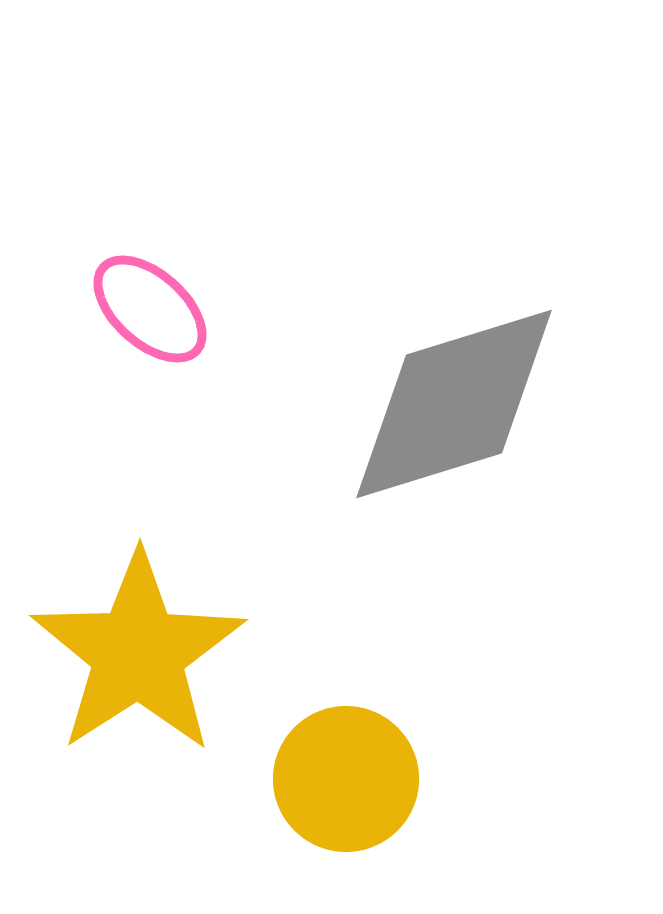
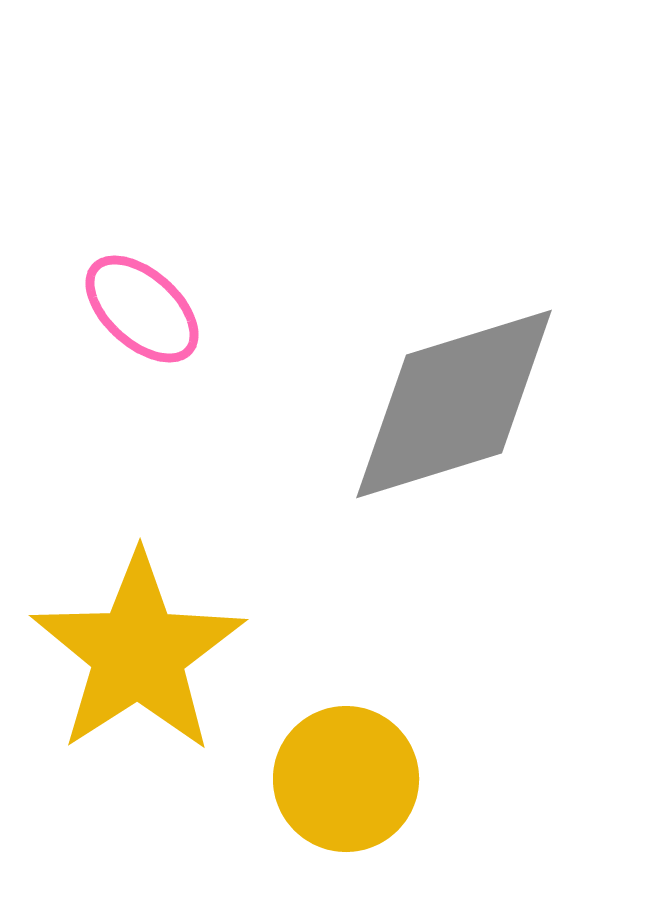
pink ellipse: moved 8 px left
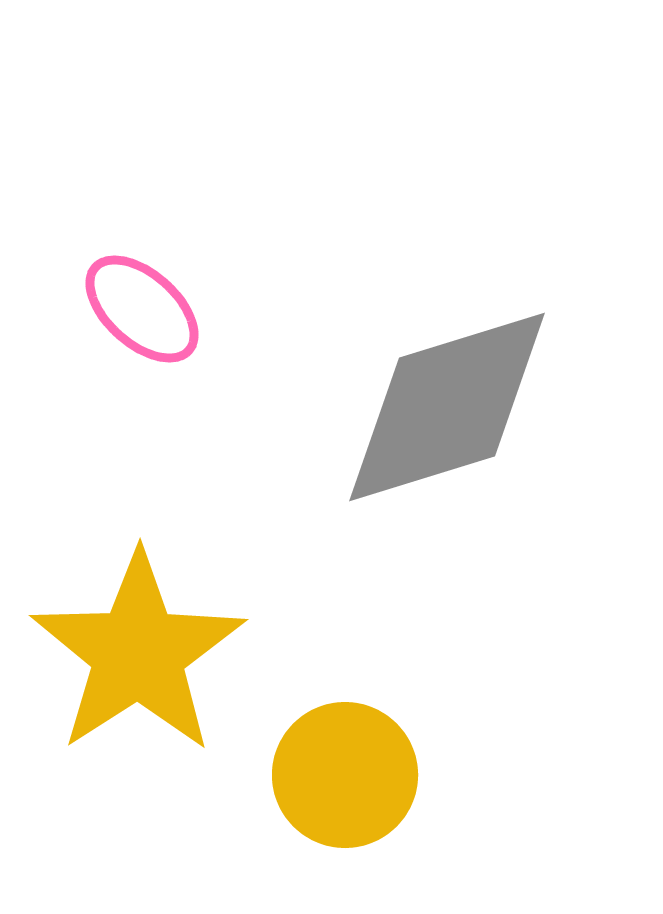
gray diamond: moved 7 px left, 3 px down
yellow circle: moved 1 px left, 4 px up
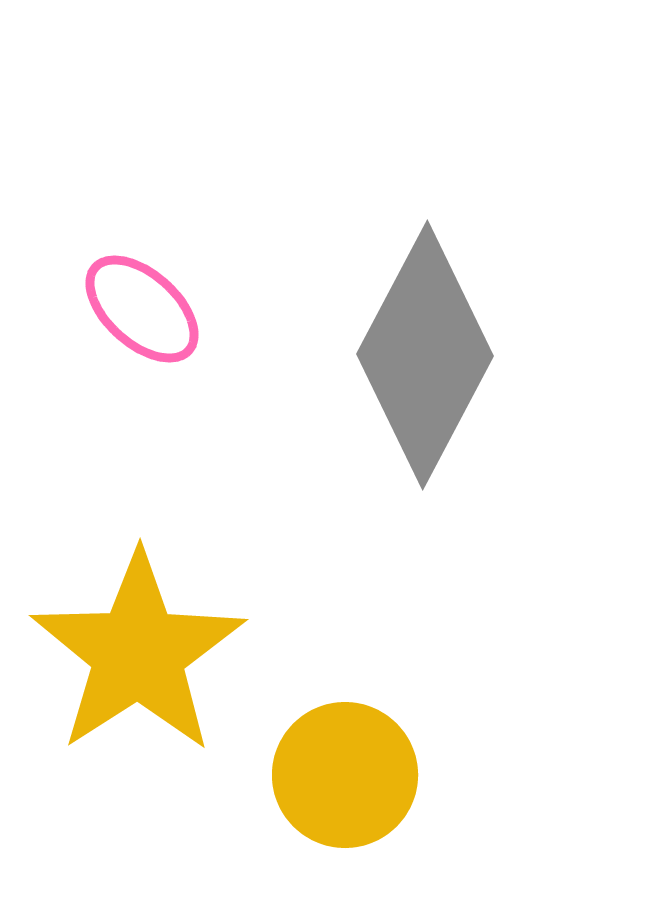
gray diamond: moved 22 px left, 52 px up; rotated 45 degrees counterclockwise
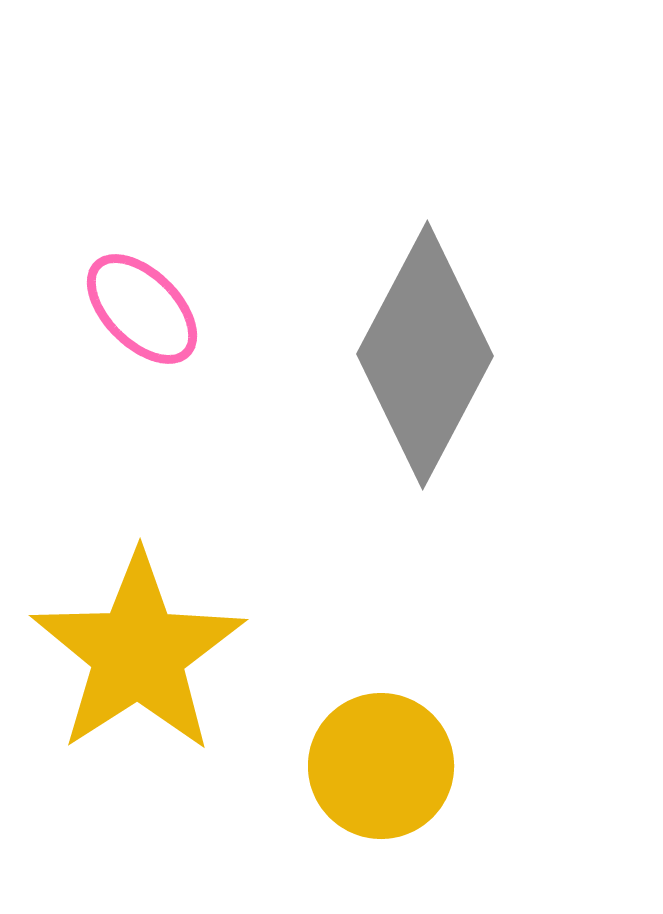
pink ellipse: rotated 3 degrees clockwise
yellow circle: moved 36 px right, 9 px up
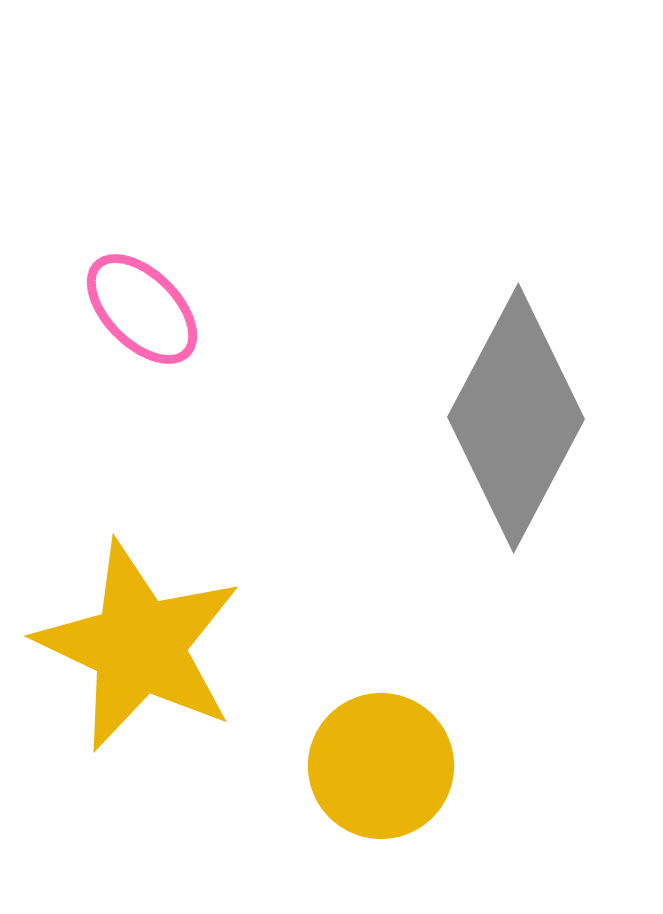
gray diamond: moved 91 px right, 63 px down
yellow star: moved 1 px right, 7 px up; rotated 14 degrees counterclockwise
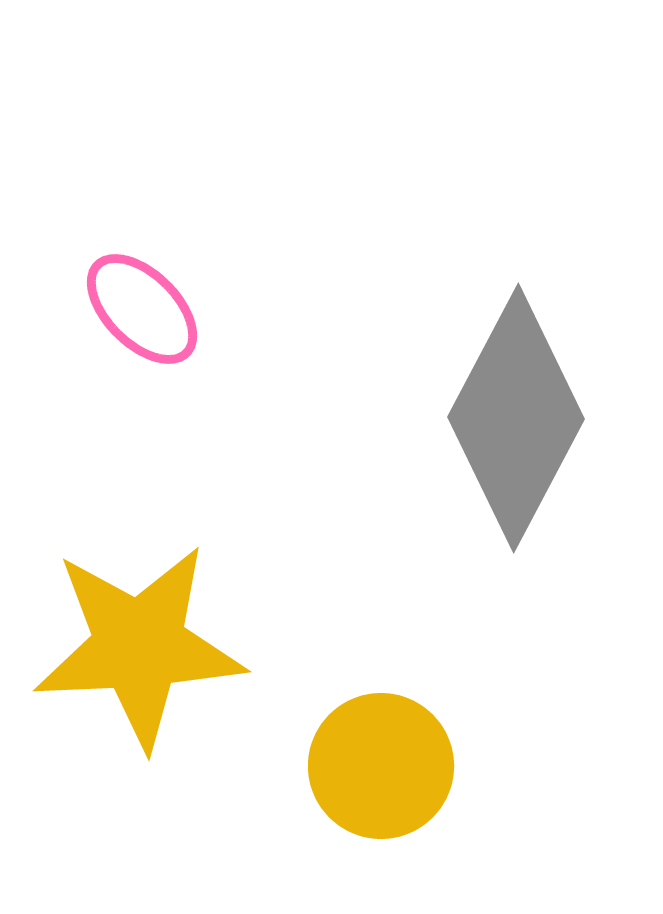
yellow star: rotated 28 degrees counterclockwise
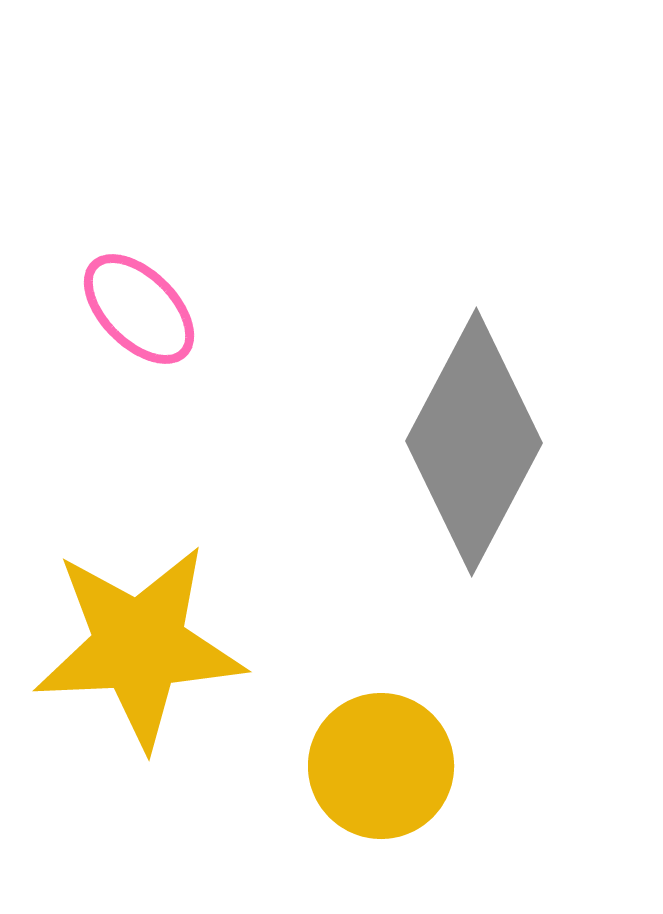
pink ellipse: moved 3 px left
gray diamond: moved 42 px left, 24 px down
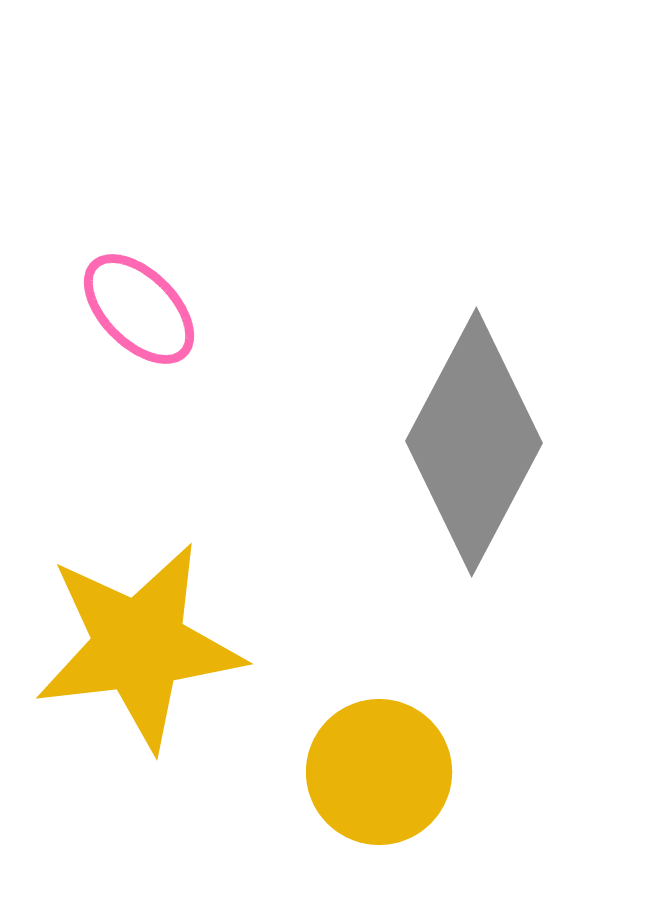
yellow star: rotated 4 degrees counterclockwise
yellow circle: moved 2 px left, 6 px down
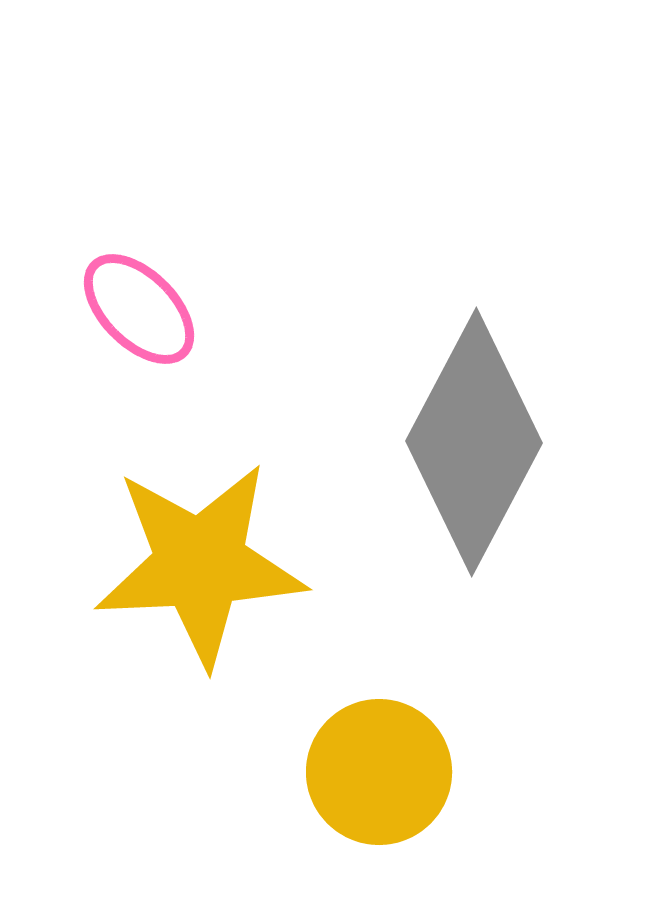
yellow star: moved 61 px right, 82 px up; rotated 4 degrees clockwise
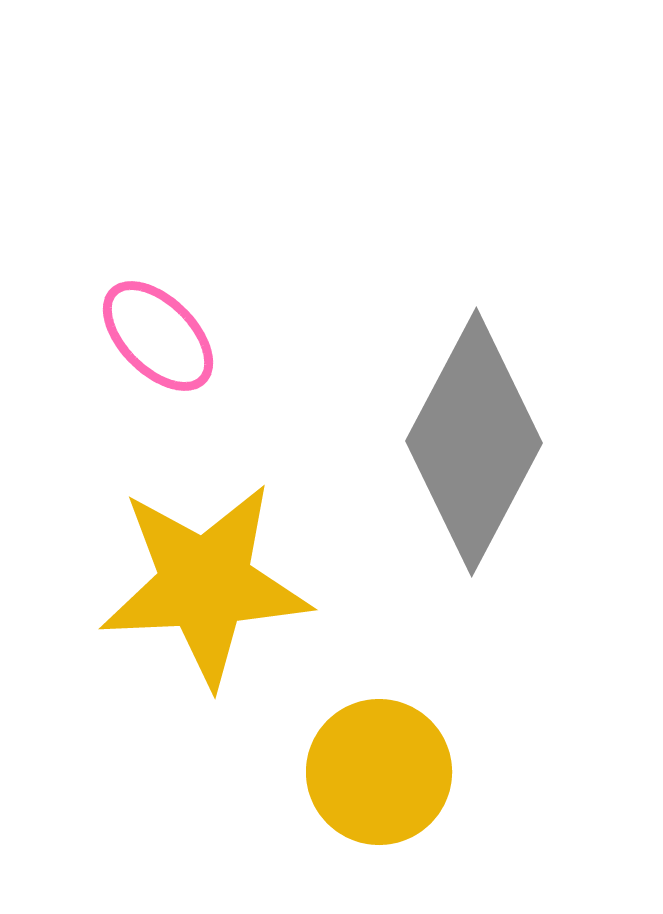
pink ellipse: moved 19 px right, 27 px down
yellow star: moved 5 px right, 20 px down
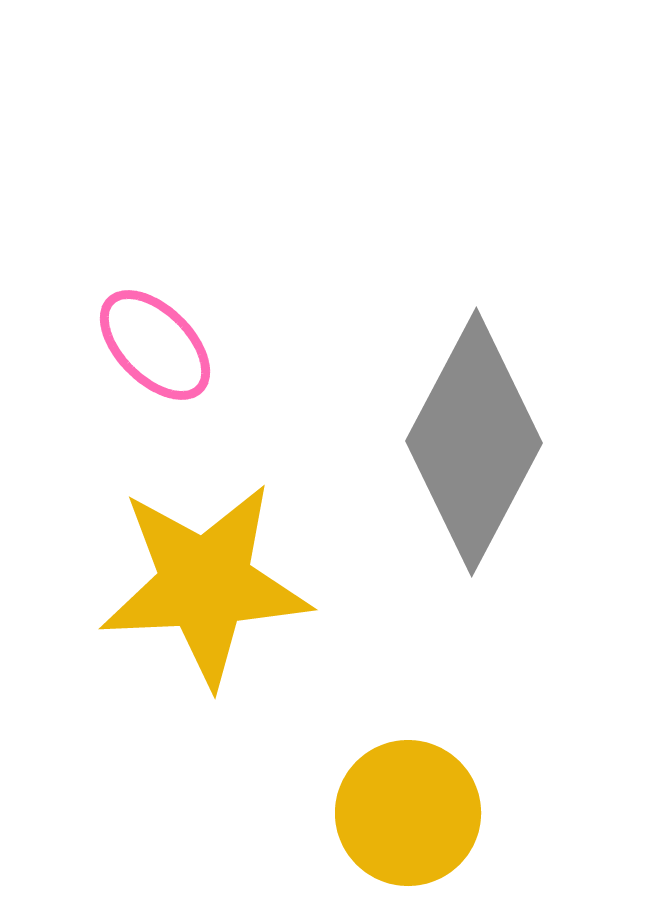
pink ellipse: moved 3 px left, 9 px down
yellow circle: moved 29 px right, 41 px down
